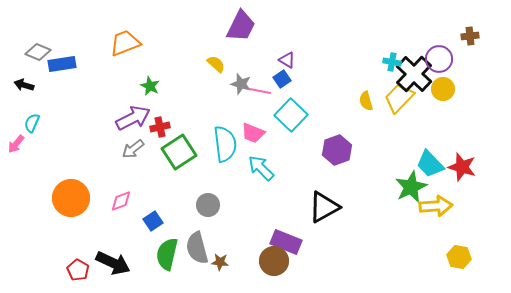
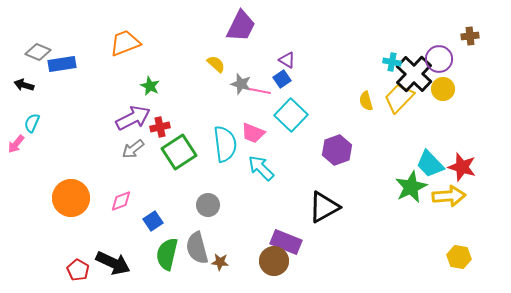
yellow arrow at (436, 206): moved 13 px right, 10 px up
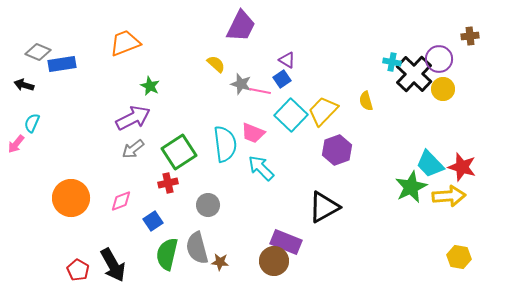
yellow trapezoid at (399, 98): moved 76 px left, 13 px down
red cross at (160, 127): moved 8 px right, 56 px down
black arrow at (113, 263): moved 2 px down; rotated 36 degrees clockwise
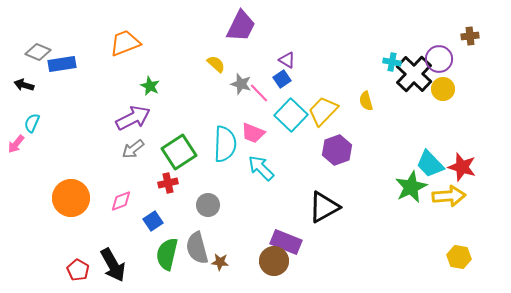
pink line at (260, 91): moved 1 px left, 2 px down; rotated 35 degrees clockwise
cyan semicircle at (225, 144): rotated 9 degrees clockwise
